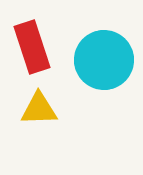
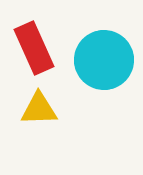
red rectangle: moved 2 px right, 1 px down; rotated 6 degrees counterclockwise
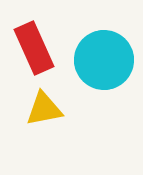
yellow triangle: moved 5 px right; rotated 9 degrees counterclockwise
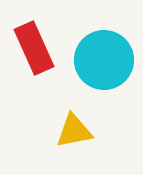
yellow triangle: moved 30 px right, 22 px down
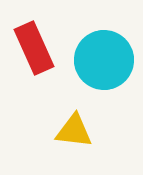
yellow triangle: rotated 18 degrees clockwise
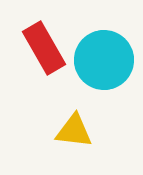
red rectangle: moved 10 px right; rotated 6 degrees counterclockwise
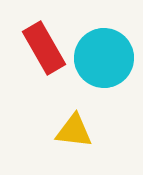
cyan circle: moved 2 px up
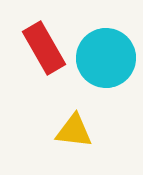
cyan circle: moved 2 px right
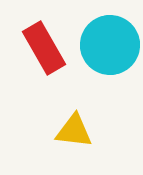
cyan circle: moved 4 px right, 13 px up
